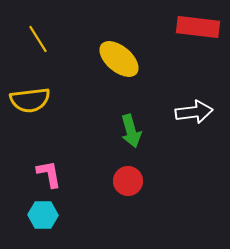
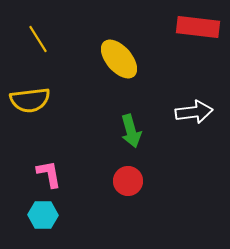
yellow ellipse: rotated 9 degrees clockwise
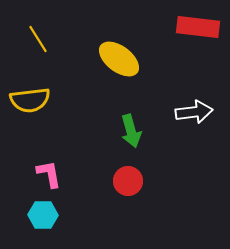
yellow ellipse: rotated 12 degrees counterclockwise
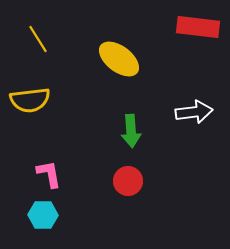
green arrow: rotated 12 degrees clockwise
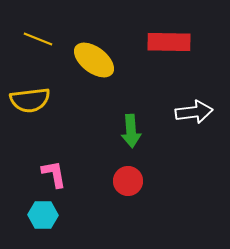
red rectangle: moved 29 px left, 15 px down; rotated 6 degrees counterclockwise
yellow line: rotated 36 degrees counterclockwise
yellow ellipse: moved 25 px left, 1 px down
pink L-shape: moved 5 px right
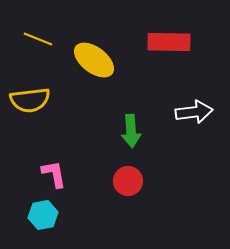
cyan hexagon: rotated 12 degrees counterclockwise
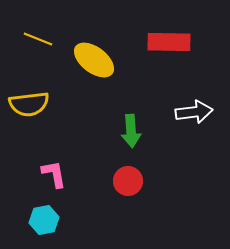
yellow semicircle: moved 1 px left, 4 px down
cyan hexagon: moved 1 px right, 5 px down
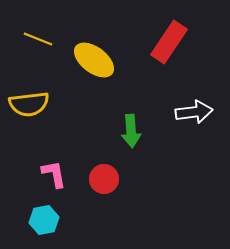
red rectangle: rotated 57 degrees counterclockwise
red circle: moved 24 px left, 2 px up
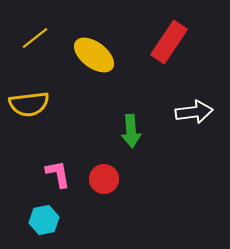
yellow line: moved 3 px left, 1 px up; rotated 60 degrees counterclockwise
yellow ellipse: moved 5 px up
pink L-shape: moved 4 px right
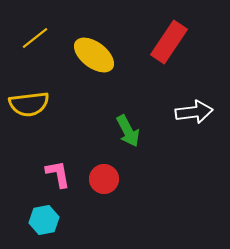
green arrow: moved 3 px left; rotated 24 degrees counterclockwise
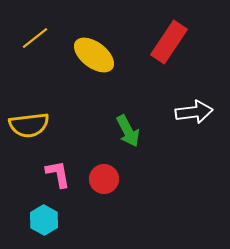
yellow semicircle: moved 21 px down
cyan hexagon: rotated 20 degrees counterclockwise
